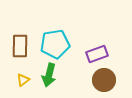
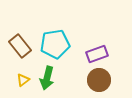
brown rectangle: rotated 40 degrees counterclockwise
green arrow: moved 2 px left, 3 px down
brown circle: moved 5 px left
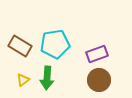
brown rectangle: rotated 20 degrees counterclockwise
green arrow: rotated 10 degrees counterclockwise
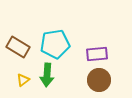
brown rectangle: moved 2 px left, 1 px down
purple rectangle: rotated 15 degrees clockwise
green arrow: moved 3 px up
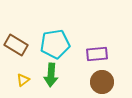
brown rectangle: moved 2 px left, 2 px up
green arrow: moved 4 px right
brown circle: moved 3 px right, 2 px down
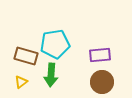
brown rectangle: moved 10 px right, 11 px down; rotated 15 degrees counterclockwise
purple rectangle: moved 3 px right, 1 px down
yellow triangle: moved 2 px left, 2 px down
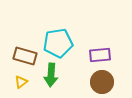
cyan pentagon: moved 3 px right, 1 px up
brown rectangle: moved 1 px left
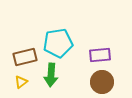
brown rectangle: moved 1 px down; rotated 30 degrees counterclockwise
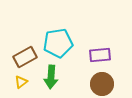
brown rectangle: rotated 15 degrees counterclockwise
green arrow: moved 2 px down
brown circle: moved 2 px down
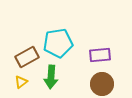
brown rectangle: moved 2 px right
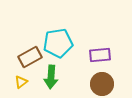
brown rectangle: moved 3 px right
